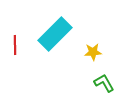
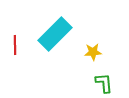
green L-shape: rotated 25 degrees clockwise
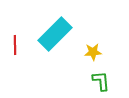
green L-shape: moved 3 px left, 2 px up
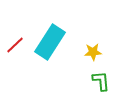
cyan rectangle: moved 5 px left, 8 px down; rotated 12 degrees counterclockwise
red line: rotated 48 degrees clockwise
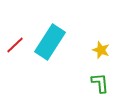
yellow star: moved 8 px right, 2 px up; rotated 24 degrees clockwise
green L-shape: moved 1 px left, 2 px down
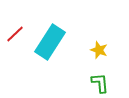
red line: moved 11 px up
yellow star: moved 2 px left
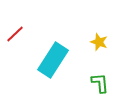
cyan rectangle: moved 3 px right, 18 px down
yellow star: moved 8 px up
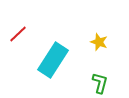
red line: moved 3 px right
green L-shape: rotated 20 degrees clockwise
